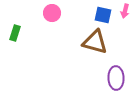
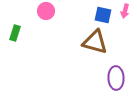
pink circle: moved 6 px left, 2 px up
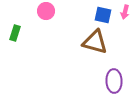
pink arrow: moved 1 px down
purple ellipse: moved 2 px left, 3 px down
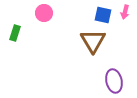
pink circle: moved 2 px left, 2 px down
brown triangle: moved 2 px left, 1 px up; rotated 44 degrees clockwise
purple ellipse: rotated 10 degrees counterclockwise
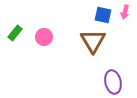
pink circle: moved 24 px down
green rectangle: rotated 21 degrees clockwise
purple ellipse: moved 1 px left, 1 px down
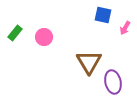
pink arrow: moved 16 px down; rotated 16 degrees clockwise
brown triangle: moved 4 px left, 21 px down
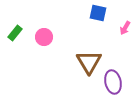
blue square: moved 5 px left, 2 px up
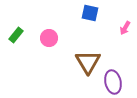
blue square: moved 8 px left
green rectangle: moved 1 px right, 2 px down
pink circle: moved 5 px right, 1 px down
brown triangle: moved 1 px left
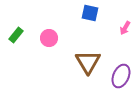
purple ellipse: moved 8 px right, 6 px up; rotated 35 degrees clockwise
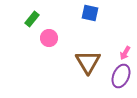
pink arrow: moved 25 px down
green rectangle: moved 16 px right, 16 px up
